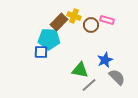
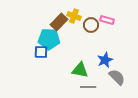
gray line: moved 1 px left, 2 px down; rotated 42 degrees clockwise
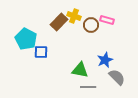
cyan pentagon: moved 23 px left; rotated 25 degrees clockwise
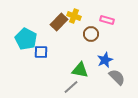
brown circle: moved 9 px down
gray line: moved 17 px left; rotated 42 degrees counterclockwise
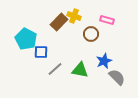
blue star: moved 1 px left, 1 px down
gray line: moved 16 px left, 18 px up
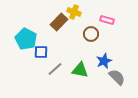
yellow cross: moved 4 px up
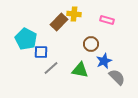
yellow cross: moved 2 px down; rotated 16 degrees counterclockwise
brown circle: moved 10 px down
gray line: moved 4 px left, 1 px up
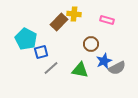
blue square: rotated 16 degrees counterclockwise
gray semicircle: moved 9 px up; rotated 108 degrees clockwise
